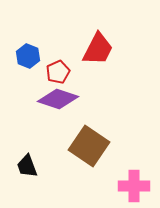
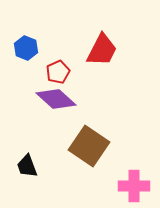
red trapezoid: moved 4 px right, 1 px down
blue hexagon: moved 2 px left, 8 px up
purple diamond: moved 2 px left; rotated 24 degrees clockwise
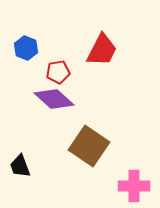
red pentagon: rotated 15 degrees clockwise
purple diamond: moved 2 px left
black trapezoid: moved 7 px left
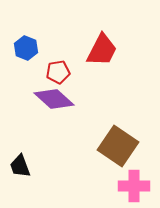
brown square: moved 29 px right
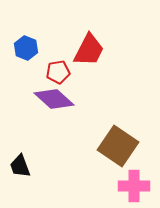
red trapezoid: moved 13 px left
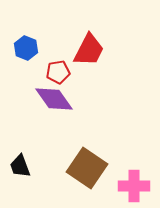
purple diamond: rotated 12 degrees clockwise
brown square: moved 31 px left, 22 px down
